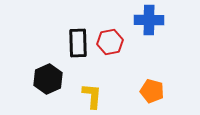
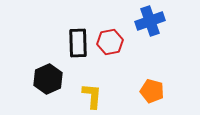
blue cross: moved 1 px right, 1 px down; rotated 20 degrees counterclockwise
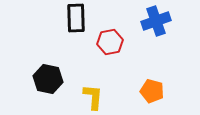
blue cross: moved 6 px right
black rectangle: moved 2 px left, 25 px up
black hexagon: rotated 24 degrees counterclockwise
yellow L-shape: moved 1 px right, 1 px down
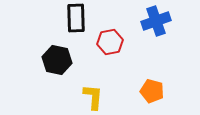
black hexagon: moved 9 px right, 19 px up
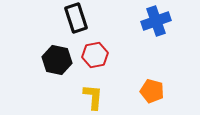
black rectangle: rotated 16 degrees counterclockwise
red hexagon: moved 15 px left, 13 px down
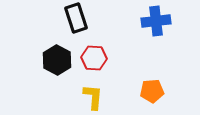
blue cross: rotated 12 degrees clockwise
red hexagon: moved 1 px left, 3 px down; rotated 15 degrees clockwise
black hexagon: rotated 16 degrees clockwise
orange pentagon: rotated 20 degrees counterclockwise
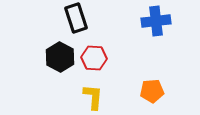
black hexagon: moved 3 px right, 3 px up
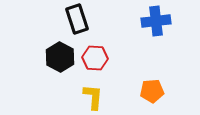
black rectangle: moved 1 px right, 1 px down
red hexagon: moved 1 px right
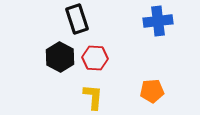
blue cross: moved 2 px right
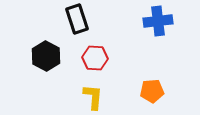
black hexagon: moved 14 px left, 1 px up
